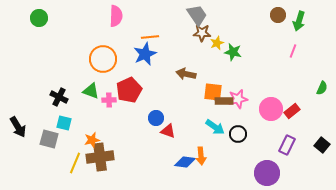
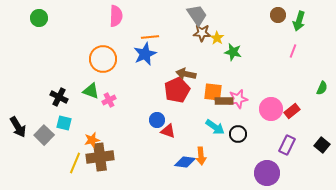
yellow star: moved 5 px up; rotated 16 degrees counterclockwise
red pentagon: moved 48 px right
pink cross: rotated 24 degrees counterclockwise
blue circle: moved 1 px right, 2 px down
gray square: moved 5 px left, 4 px up; rotated 30 degrees clockwise
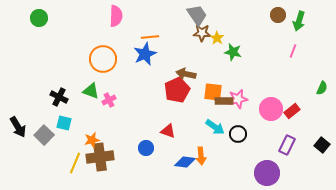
blue circle: moved 11 px left, 28 px down
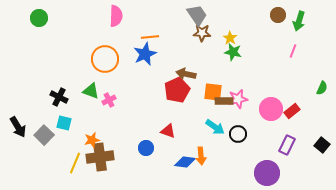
yellow star: moved 13 px right
orange circle: moved 2 px right
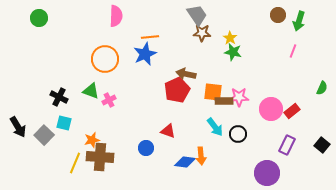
pink star: moved 1 px right, 2 px up; rotated 12 degrees clockwise
cyan arrow: rotated 18 degrees clockwise
brown cross: rotated 12 degrees clockwise
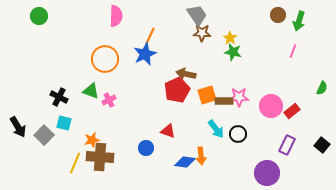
green circle: moved 2 px up
orange line: moved 1 px up; rotated 60 degrees counterclockwise
orange square: moved 6 px left, 3 px down; rotated 24 degrees counterclockwise
pink circle: moved 3 px up
cyan arrow: moved 1 px right, 2 px down
